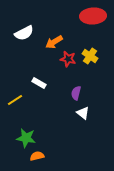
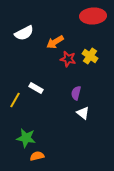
orange arrow: moved 1 px right
white rectangle: moved 3 px left, 5 px down
yellow line: rotated 28 degrees counterclockwise
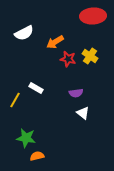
purple semicircle: rotated 112 degrees counterclockwise
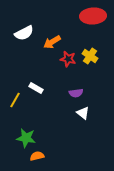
orange arrow: moved 3 px left
